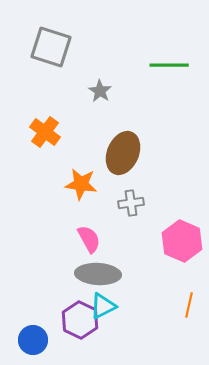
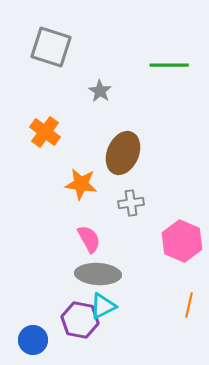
purple hexagon: rotated 15 degrees counterclockwise
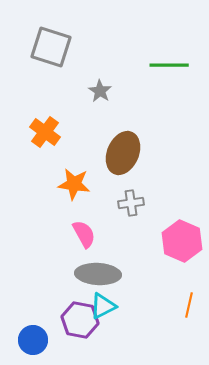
orange star: moved 7 px left
pink semicircle: moved 5 px left, 5 px up
